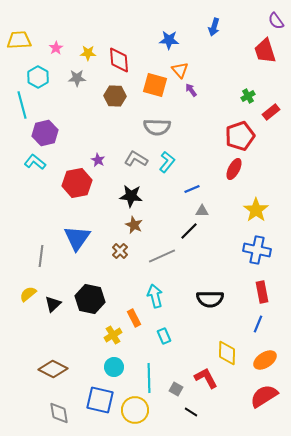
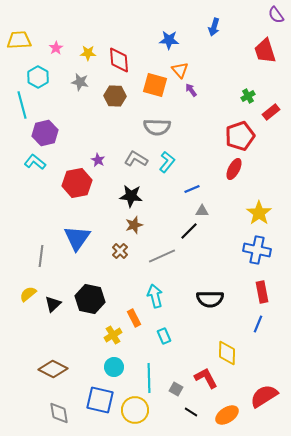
purple semicircle at (276, 21): moved 6 px up
gray star at (77, 78): moved 3 px right, 4 px down; rotated 12 degrees clockwise
yellow star at (256, 210): moved 3 px right, 3 px down
brown star at (134, 225): rotated 30 degrees clockwise
orange ellipse at (265, 360): moved 38 px left, 55 px down
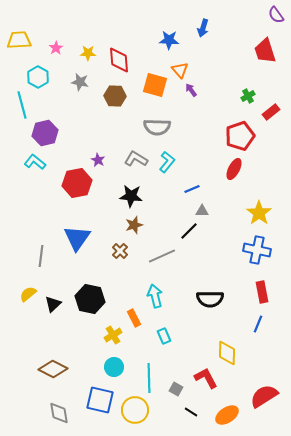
blue arrow at (214, 27): moved 11 px left, 1 px down
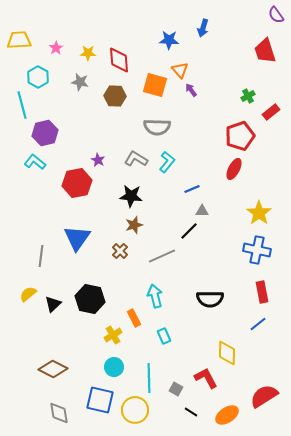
blue line at (258, 324): rotated 30 degrees clockwise
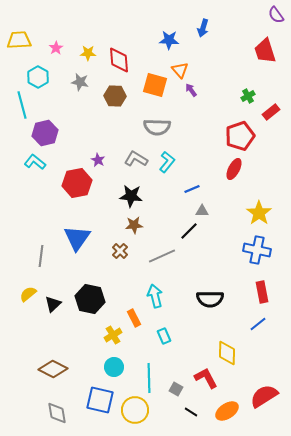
brown star at (134, 225): rotated 12 degrees clockwise
gray diamond at (59, 413): moved 2 px left
orange ellipse at (227, 415): moved 4 px up
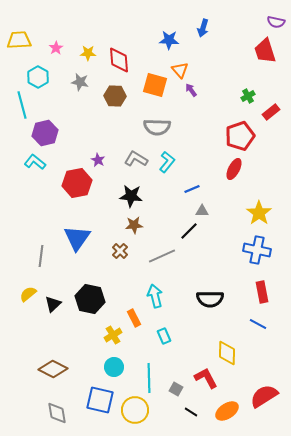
purple semicircle at (276, 15): moved 7 px down; rotated 42 degrees counterclockwise
blue line at (258, 324): rotated 66 degrees clockwise
